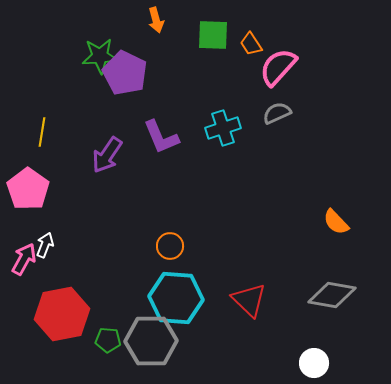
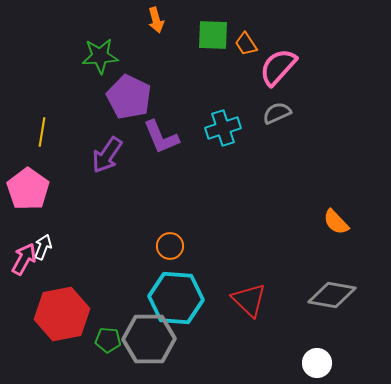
orange trapezoid: moved 5 px left
purple pentagon: moved 4 px right, 24 px down
white arrow: moved 2 px left, 2 px down
gray hexagon: moved 2 px left, 2 px up
white circle: moved 3 px right
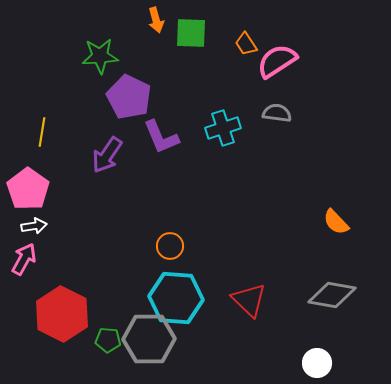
green square: moved 22 px left, 2 px up
pink semicircle: moved 1 px left, 6 px up; rotated 15 degrees clockwise
gray semicircle: rotated 32 degrees clockwise
white arrow: moved 9 px left, 21 px up; rotated 60 degrees clockwise
red hexagon: rotated 22 degrees counterclockwise
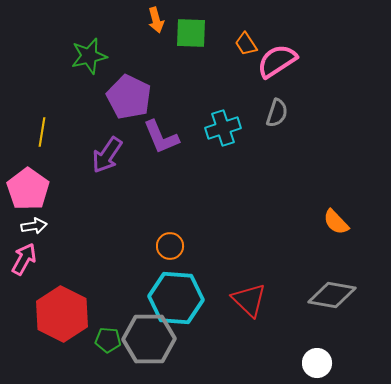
green star: moved 11 px left; rotated 9 degrees counterclockwise
gray semicircle: rotated 100 degrees clockwise
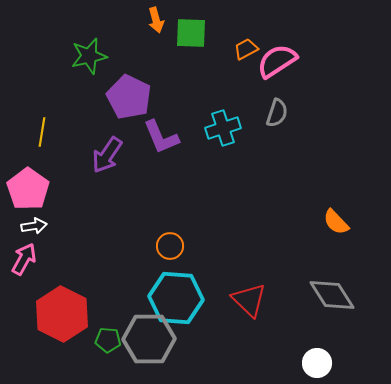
orange trapezoid: moved 5 px down; rotated 95 degrees clockwise
gray diamond: rotated 48 degrees clockwise
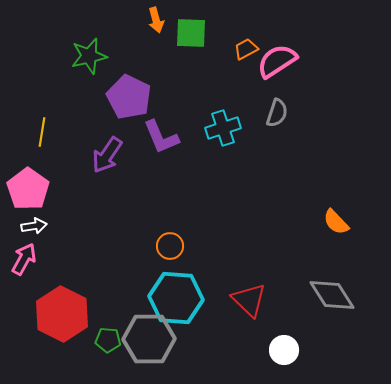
white circle: moved 33 px left, 13 px up
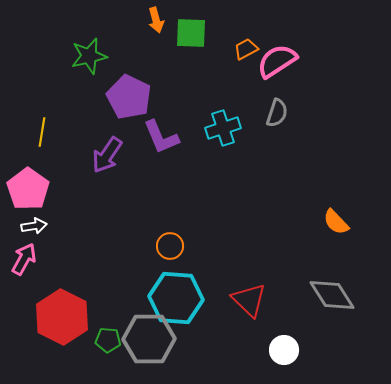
red hexagon: moved 3 px down
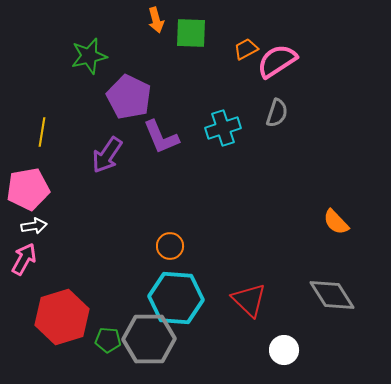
pink pentagon: rotated 27 degrees clockwise
red hexagon: rotated 16 degrees clockwise
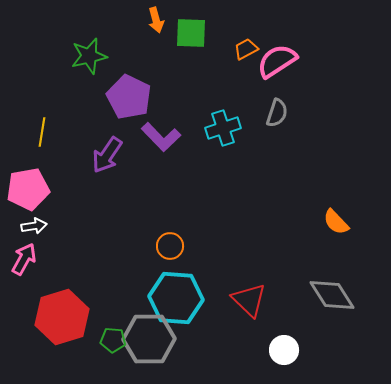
purple L-shape: rotated 21 degrees counterclockwise
green pentagon: moved 5 px right
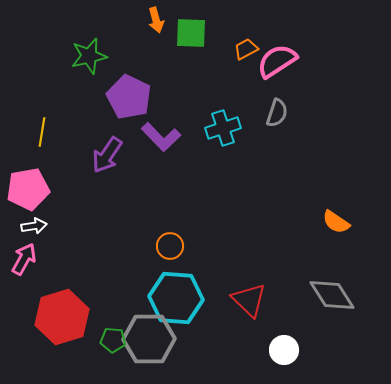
orange semicircle: rotated 12 degrees counterclockwise
